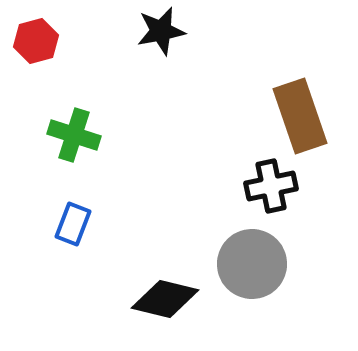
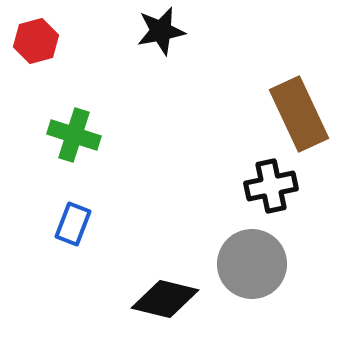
brown rectangle: moved 1 px left, 2 px up; rotated 6 degrees counterclockwise
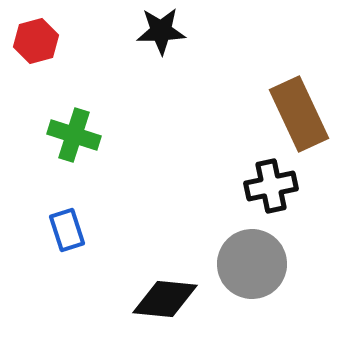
black star: rotated 9 degrees clockwise
blue rectangle: moved 6 px left, 6 px down; rotated 39 degrees counterclockwise
black diamond: rotated 8 degrees counterclockwise
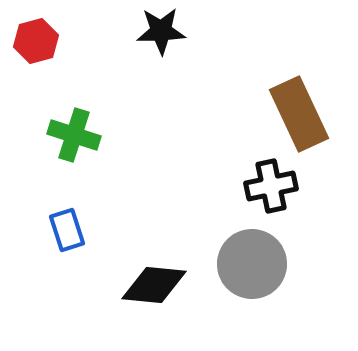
black diamond: moved 11 px left, 14 px up
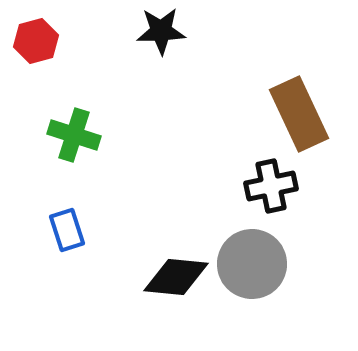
black diamond: moved 22 px right, 8 px up
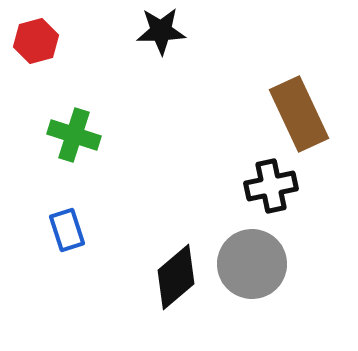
black diamond: rotated 46 degrees counterclockwise
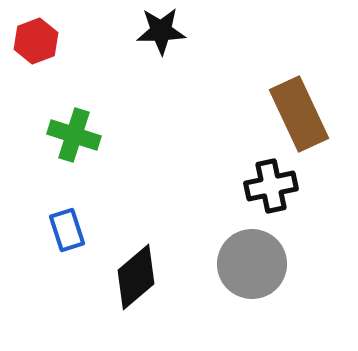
red hexagon: rotated 6 degrees counterclockwise
black diamond: moved 40 px left
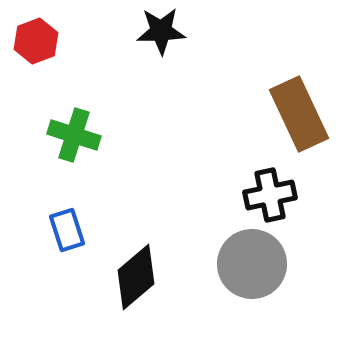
black cross: moved 1 px left, 9 px down
